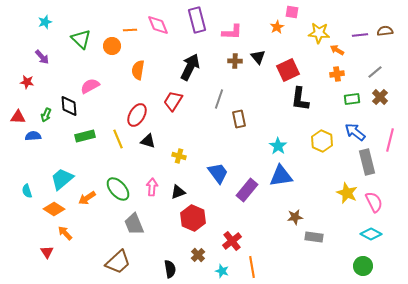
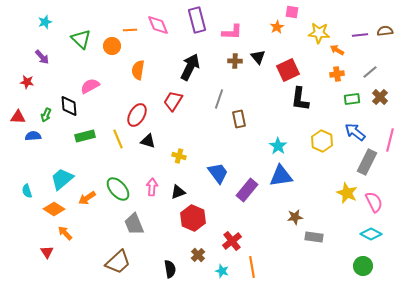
gray line at (375, 72): moved 5 px left
gray rectangle at (367, 162): rotated 40 degrees clockwise
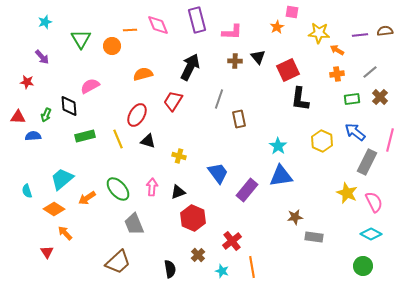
green triangle at (81, 39): rotated 15 degrees clockwise
orange semicircle at (138, 70): moved 5 px right, 4 px down; rotated 66 degrees clockwise
